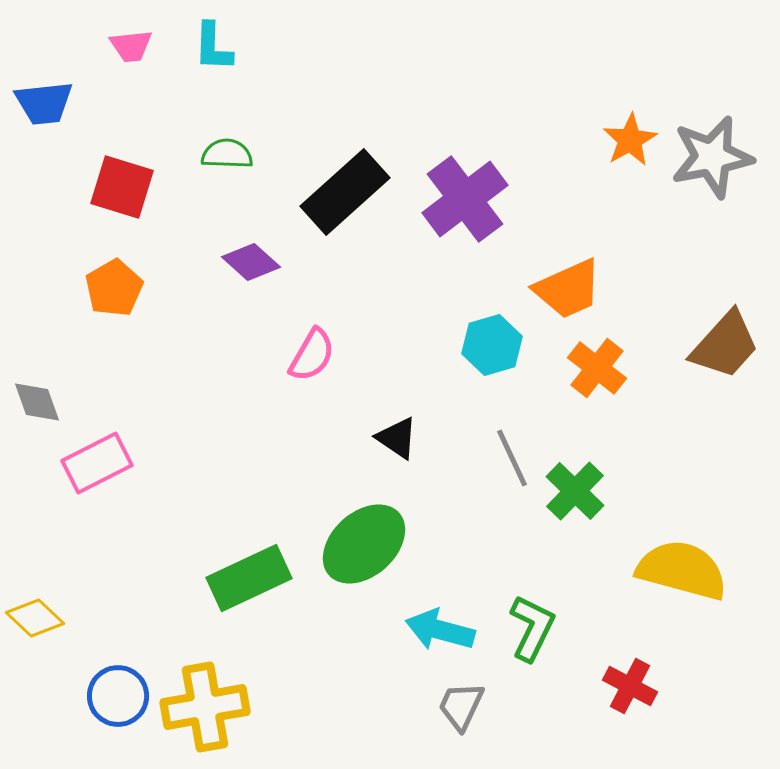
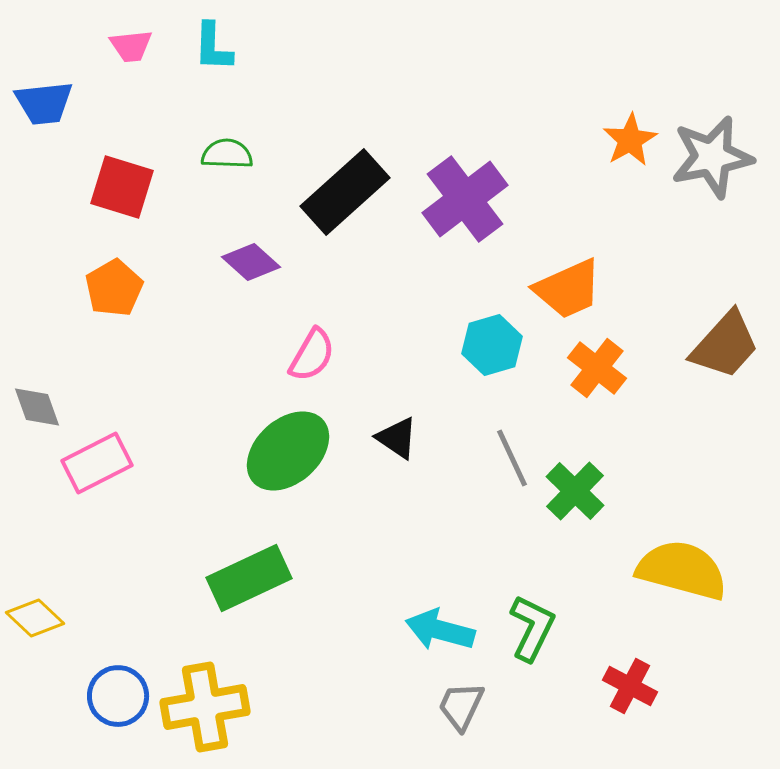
gray diamond: moved 5 px down
green ellipse: moved 76 px left, 93 px up
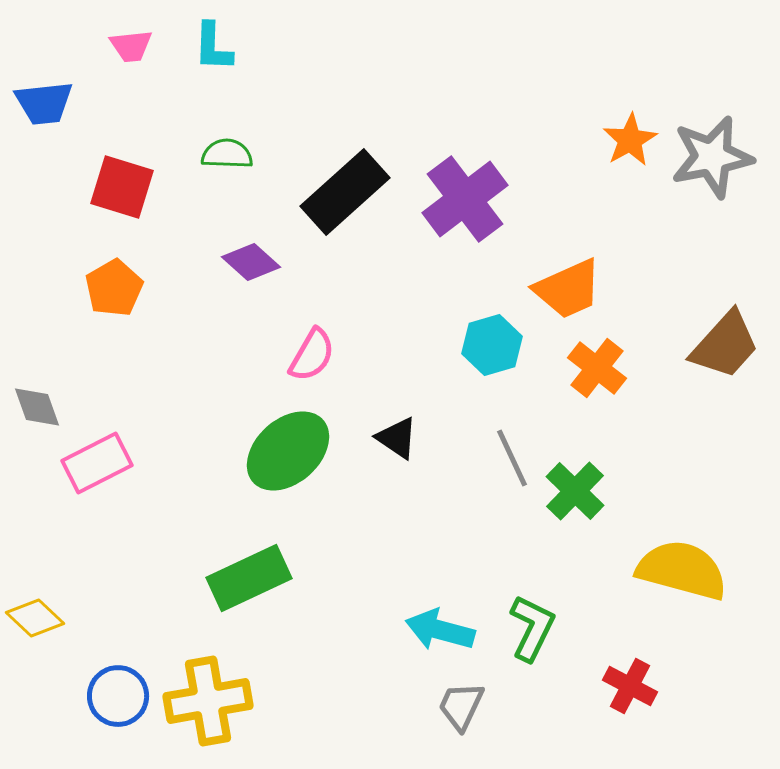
yellow cross: moved 3 px right, 6 px up
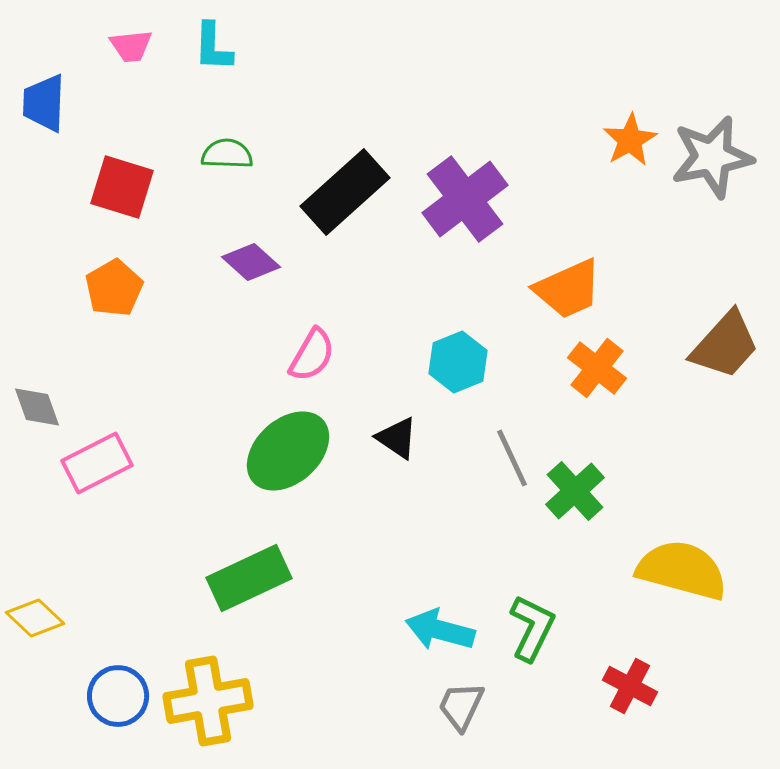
blue trapezoid: rotated 98 degrees clockwise
cyan hexagon: moved 34 px left, 17 px down; rotated 6 degrees counterclockwise
green cross: rotated 4 degrees clockwise
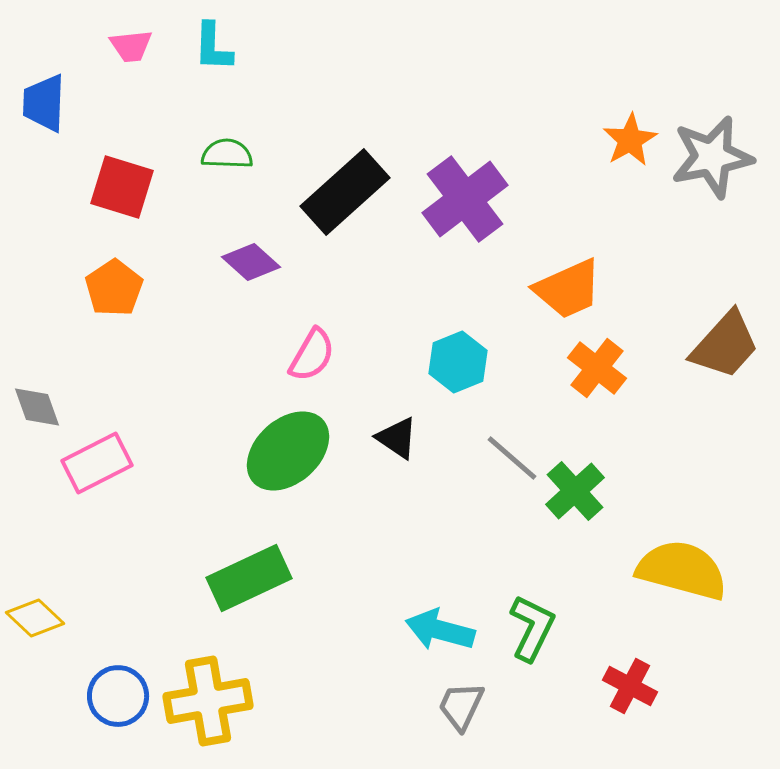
orange pentagon: rotated 4 degrees counterclockwise
gray line: rotated 24 degrees counterclockwise
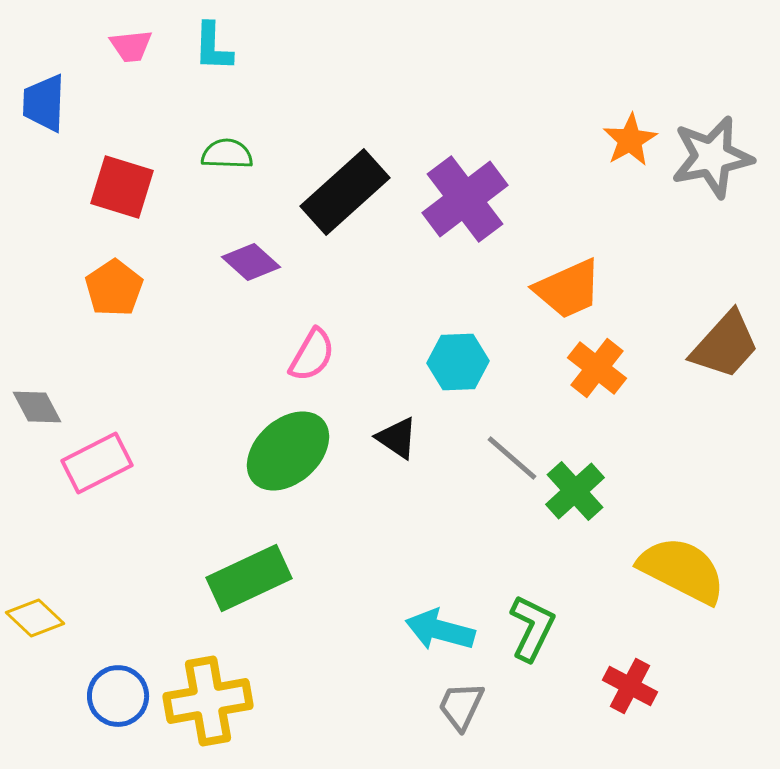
cyan hexagon: rotated 20 degrees clockwise
gray diamond: rotated 8 degrees counterclockwise
yellow semicircle: rotated 12 degrees clockwise
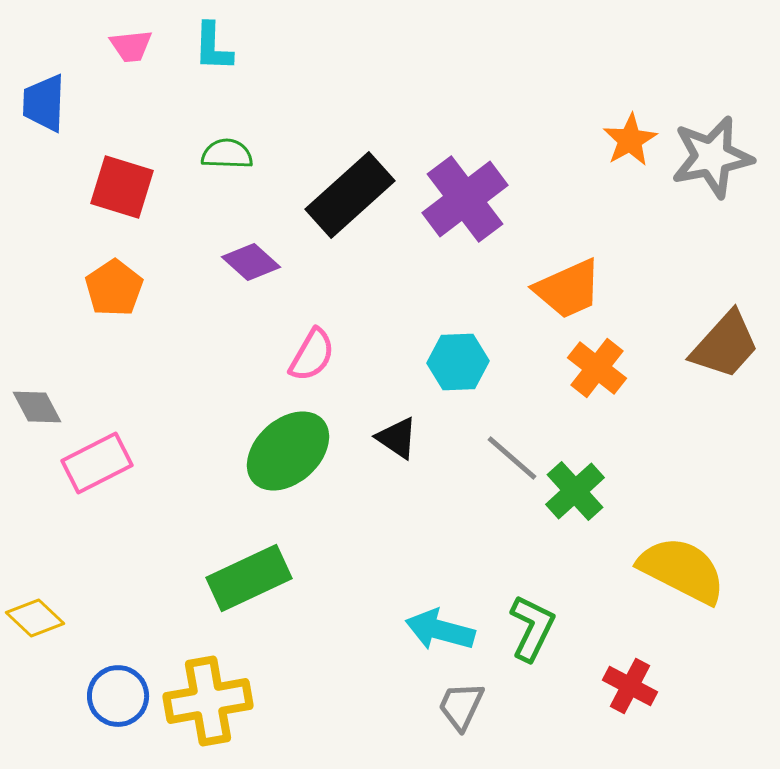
black rectangle: moved 5 px right, 3 px down
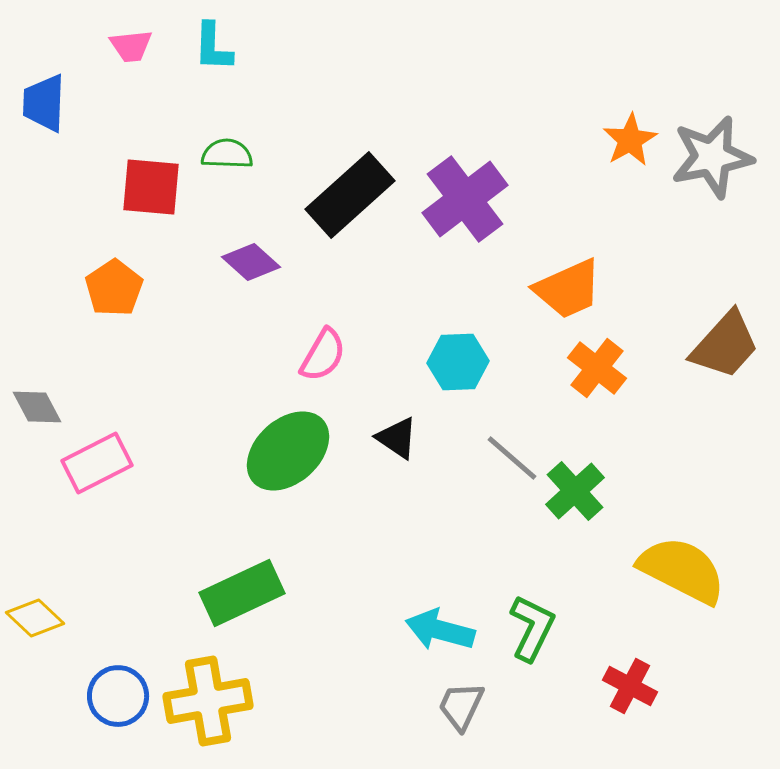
red square: moved 29 px right; rotated 12 degrees counterclockwise
pink semicircle: moved 11 px right
green rectangle: moved 7 px left, 15 px down
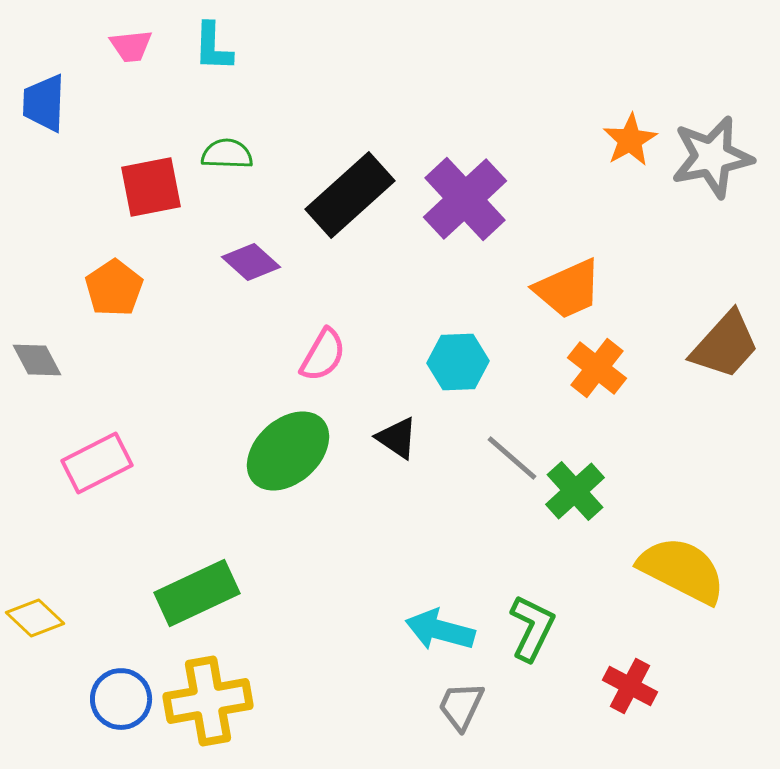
red square: rotated 16 degrees counterclockwise
purple cross: rotated 6 degrees counterclockwise
gray diamond: moved 47 px up
green rectangle: moved 45 px left
blue circle: moved 3 px right, 3 px down
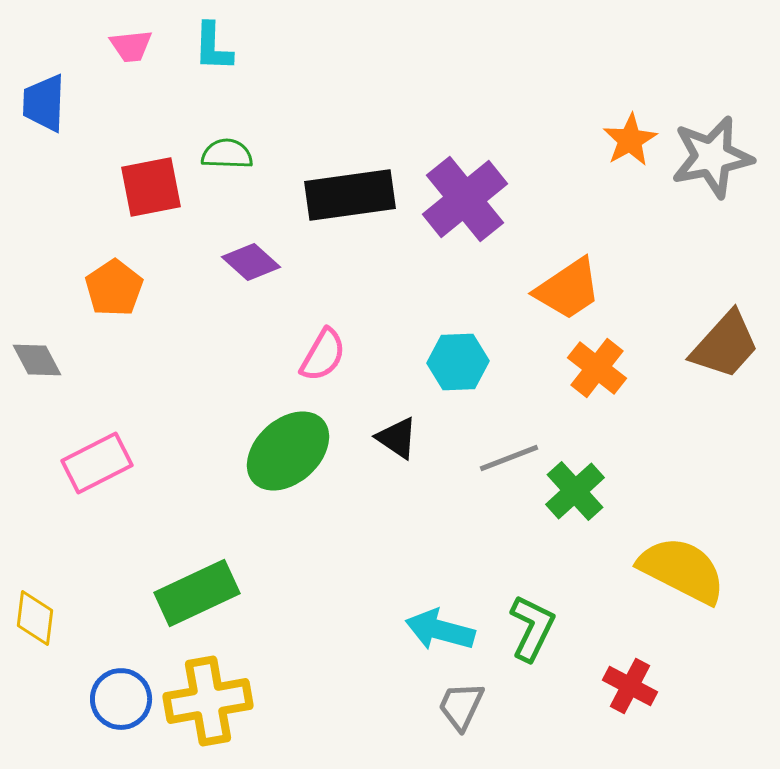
black rectangle: rotated 34 degrees clockwise
purple cross: rotated 4 degrees clockwise
orange trapezoid: rotated 10 degrees counterclockwise
gray line: moved 3 px left; rotated 62 degrees counterclockwise
yellow diamond: rotated 54 degrees clockwise
